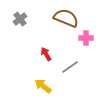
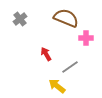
yellow arrow: moved 14 px right
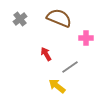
brown semicircle: moved 7 px left
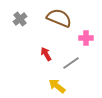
gray line: moved 1 px right, 4 px up
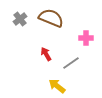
brown semicircle: moved 8 px left
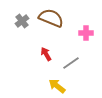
gray cross: moved 2 px right, 2 px down
pink cross: moved 5 px up
